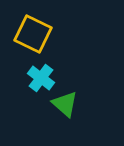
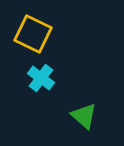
green triangle: moved 19 px right, 12 px down
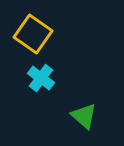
yellow square: rotated 9 degrees clockwise
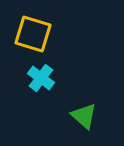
yellow square: rotated 18 degrees counterclockwise
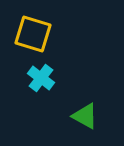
green triangle: moved 1 px right; rotated 12 degrees counterclockwise
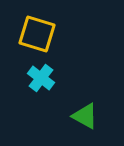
yellow square: moved 4 px right
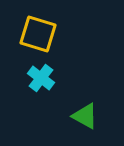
yellow square: moved 1 px right
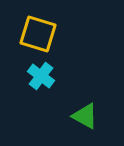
cyan cross: moved 2 px up
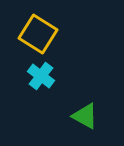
yellow square: rotated 15 degrees clockwise
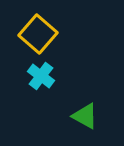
yellow square: rotated 9 degrees clockwise
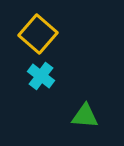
green triangle: rotated 24 degrees counterclockwise
